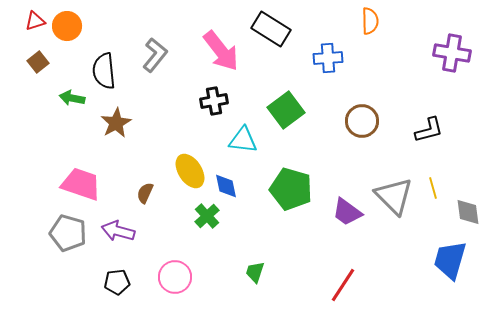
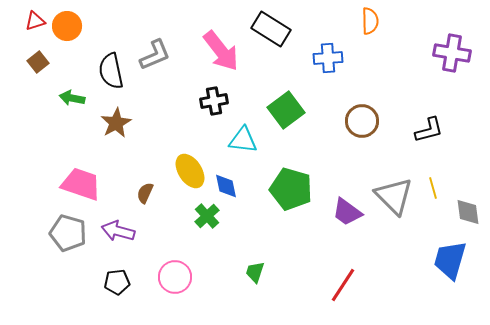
gray L-shape: rotated 28 degrees clockwise
black semicircle: moved 7 px right; rotated 6 degrees counterclockwise
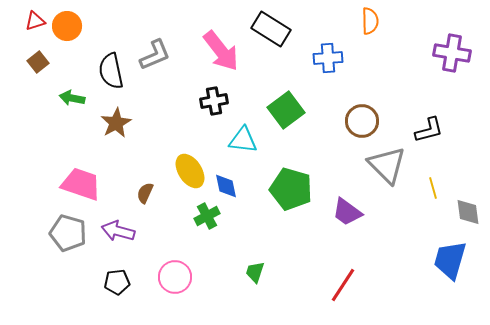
gray triangle: moved 7 px left, 31 px up
green cross: rotated 15 degrees clockwise
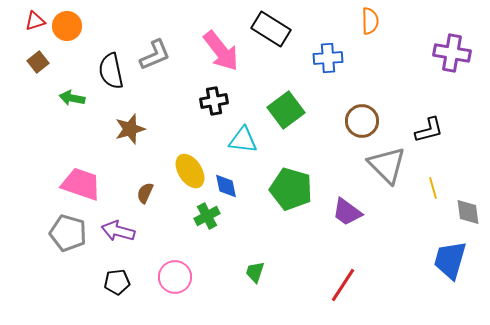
brown star: moved 14 px right, 6 px down; rotated 12 degrees clockwise
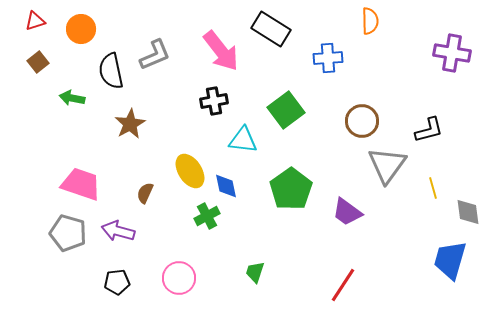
orange circle: moved 14 px right, 3 px down
brown star: moved 5 px up; rotated 12 degrees counterclockwise
gray triangle: rotated 21 degrees clockwise
green pentagon: rotated 21 degrees clockwise
pink circle: moved 4 px right, 1 px down
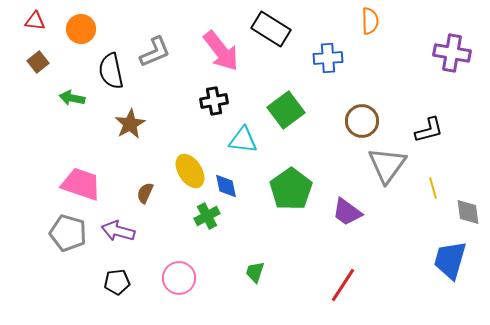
red triangle: rotated 25 degrees clockwise
gray L-shape: moved 3 px up
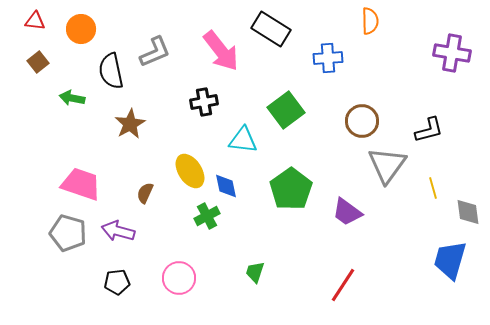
black cross: moved 10 px left, 1 px down
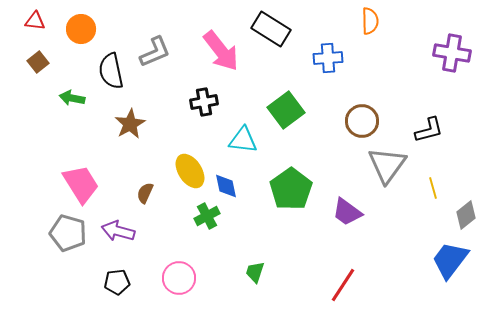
pink trapezoid: rotated 39 degrees clockwise
gray diamond: moved 2 px left, 3 px down; rotated 60 degrees clockwise
blue trapezoid: rotated 21 degrees clockwise
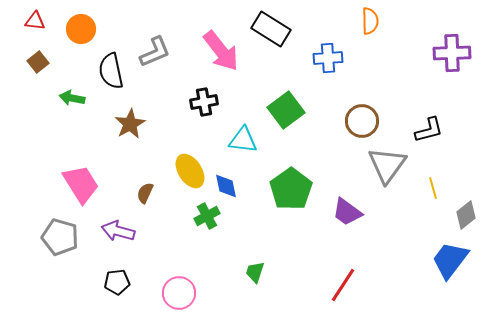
purple cross: rotated 12 degrees counterclockwise
gray pentagon: moved 8 px left, 4 px down
pink circle: moved 15 px down
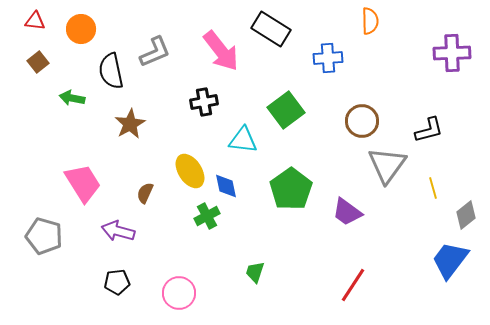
pink trapezoid: moved 2 px right, 1 px up
gray pentagon: moved 16 px left, 1 px up
red line: moved 10 px right
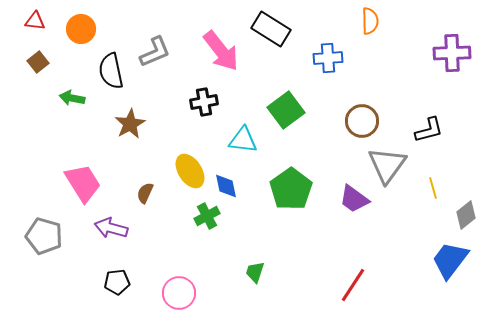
purple trapezoid: moved 7 px right, 13 px up
purple arrow: moved 7 px left, 3 px up
